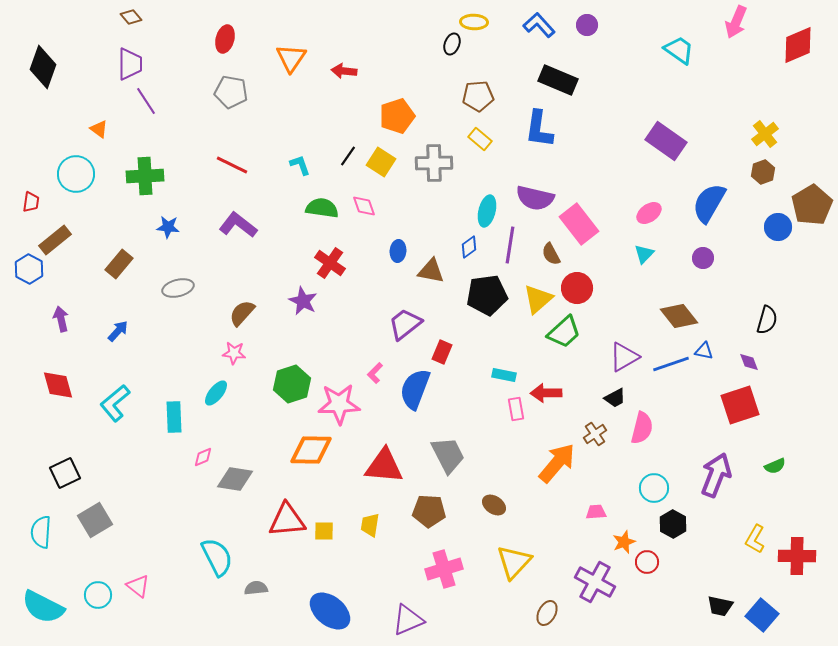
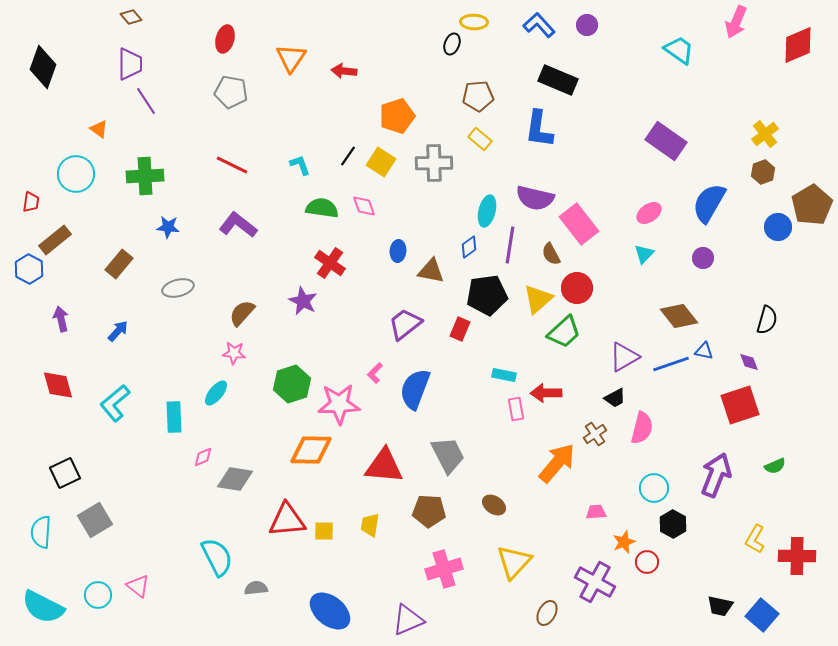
red rectangle at (442, 352): moved 18 px right, 23 px up
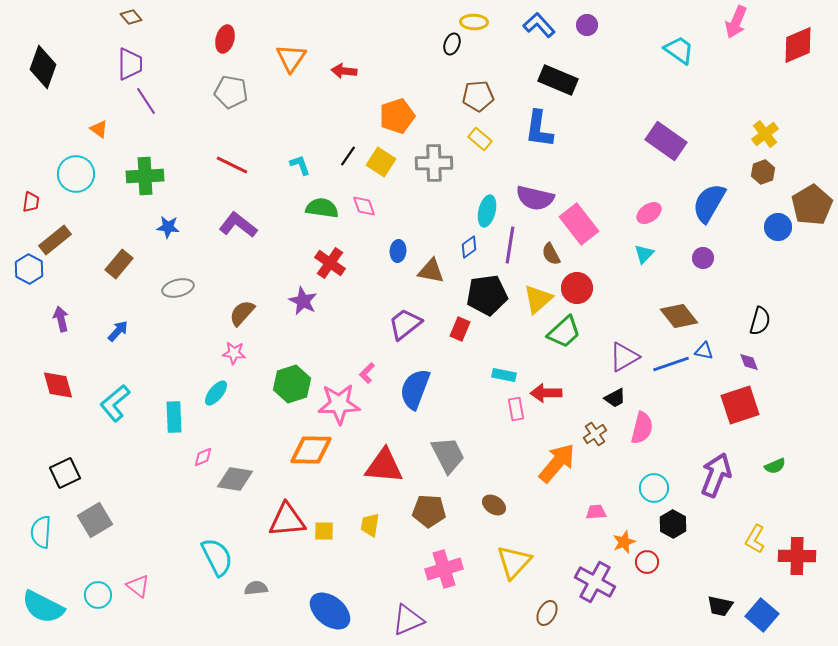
black semicircle at (767, 320): moved 7 px left, 1 px down
pink L-shape at (375, 373): moved 8 px left
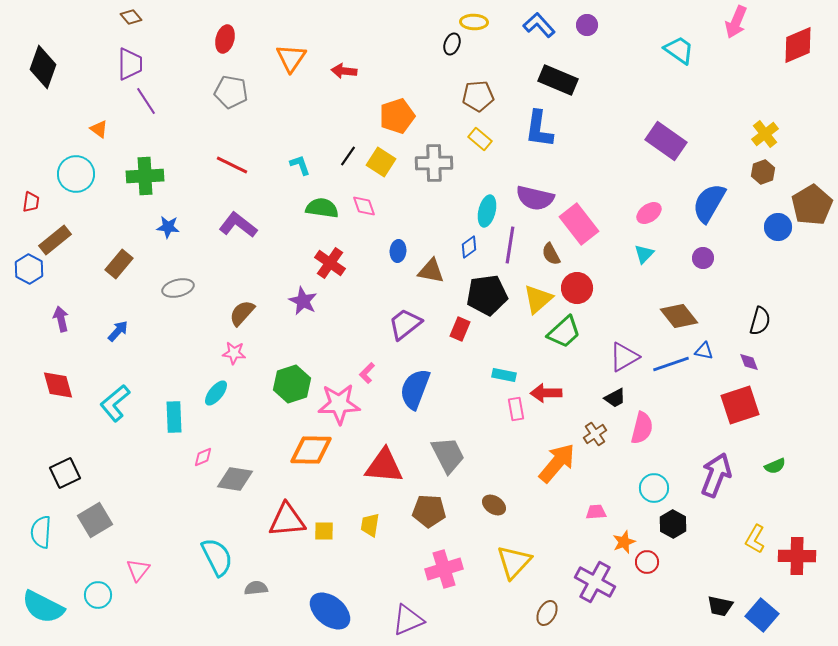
pink triangle at (138, 586): moved 16 px up; rotated 30 degrees clockwise
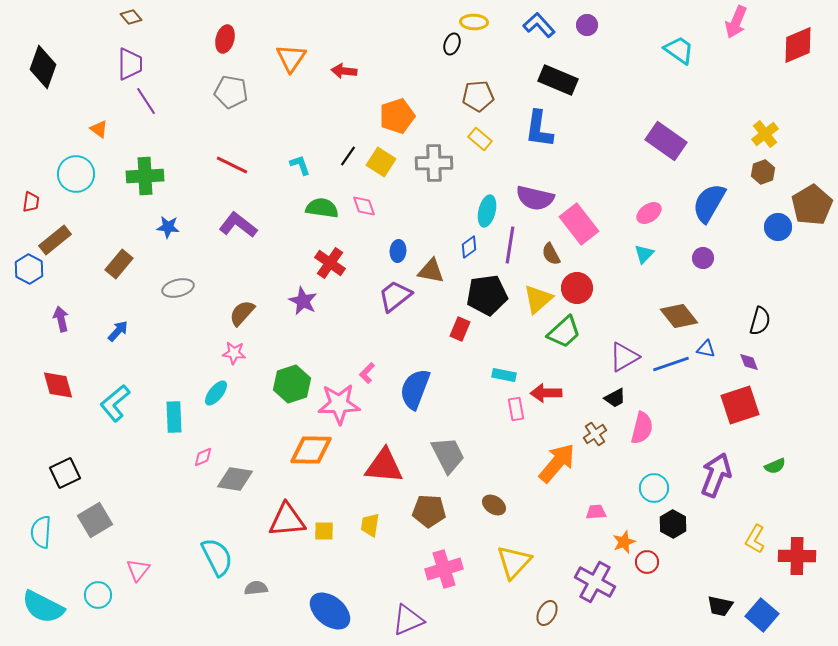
purple trapezoid at (405, 324): moved 10 px left, 28 px up
blue triangle at (704, 351): moved 2 px right, 2 px up
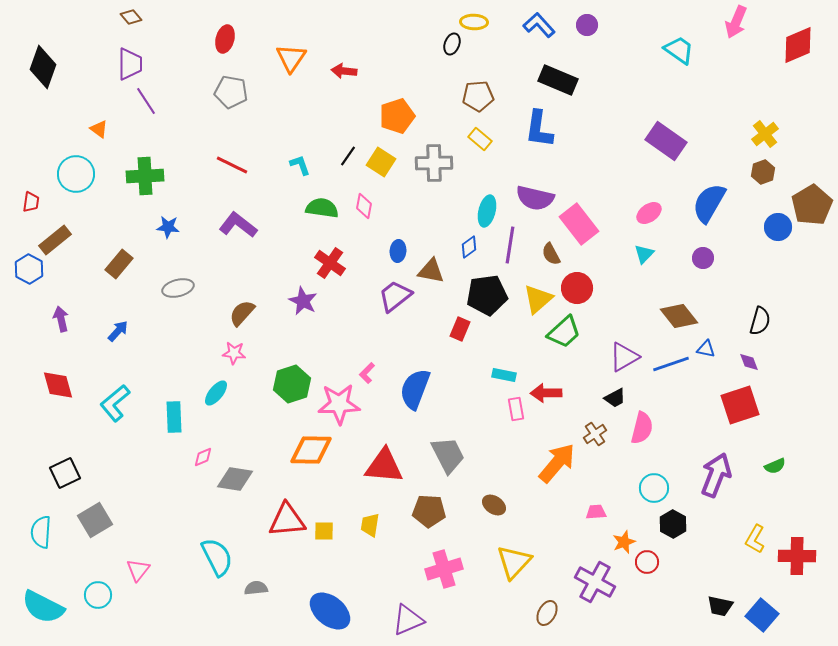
pink diamond at (364, 206): rotated 30 degrees clockwise
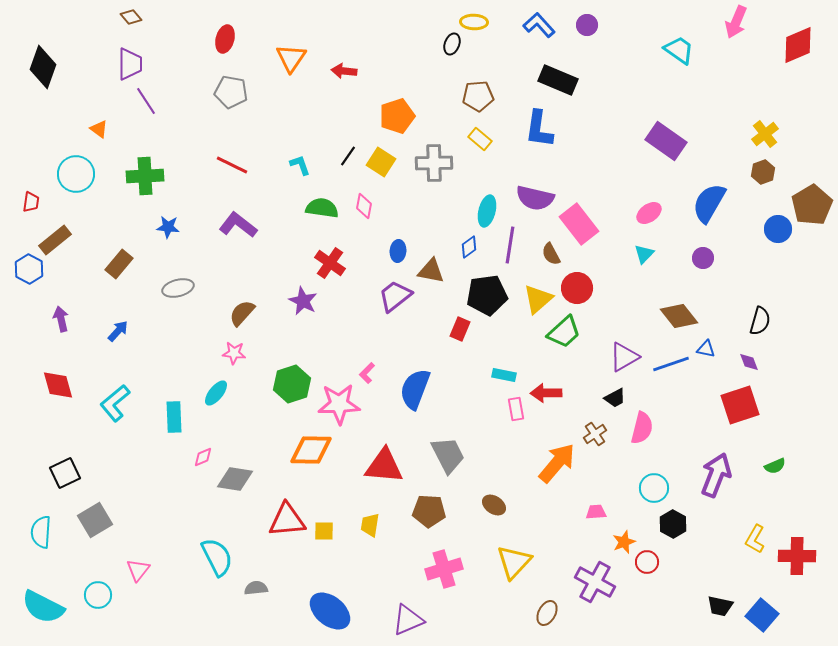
blue circle at (778, 227): moved 2 px down
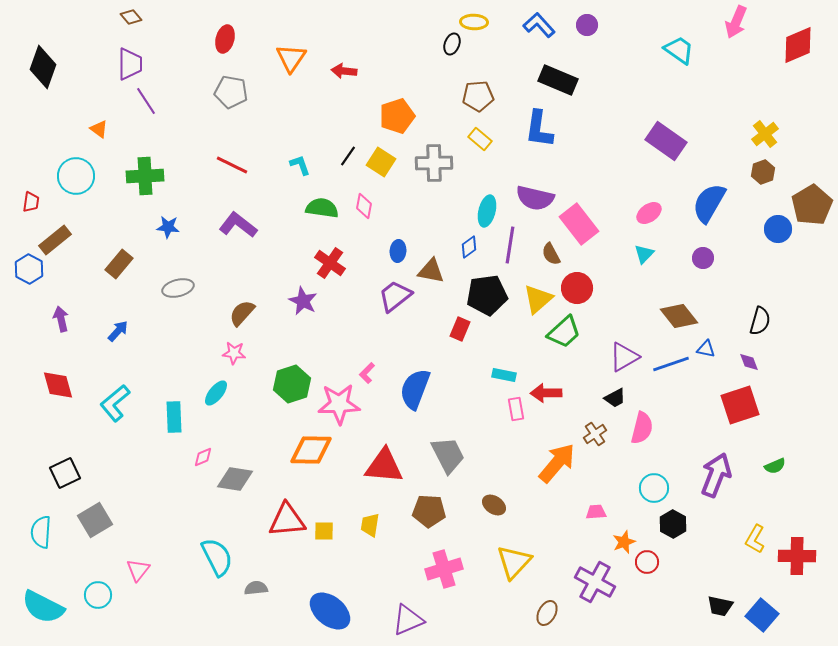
cyan circle at (76, 174): moved 2 px down
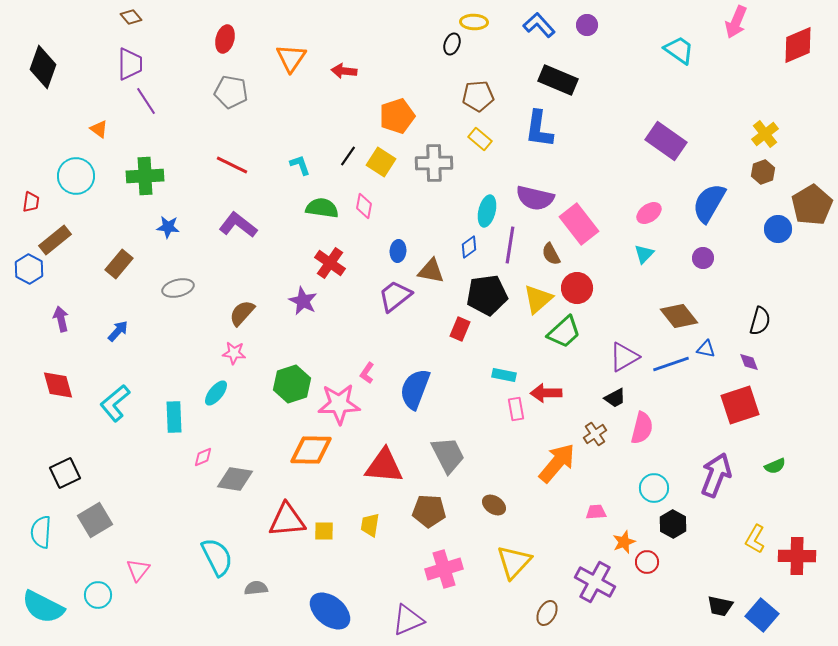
pink L-shape at (367, 373): rotated 10 degrees counterclockwise
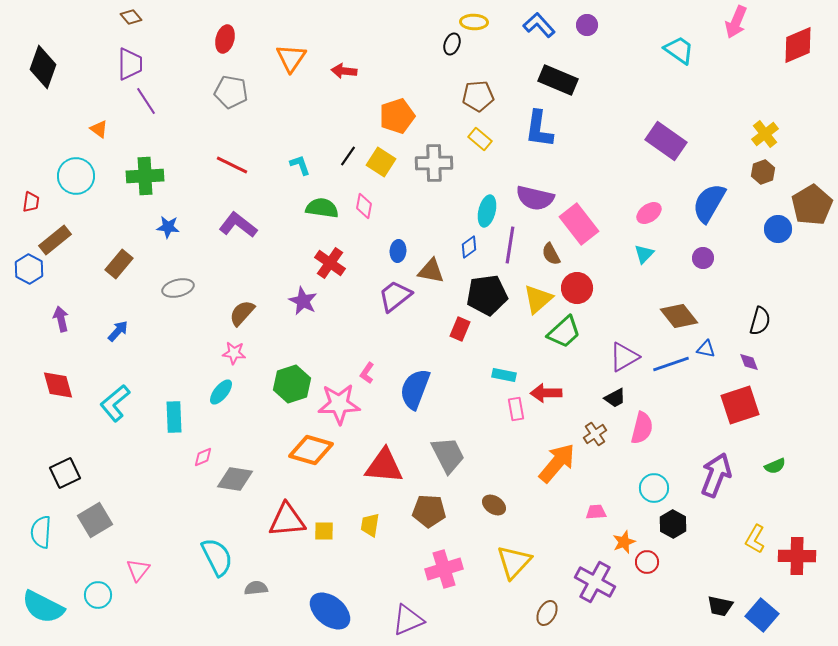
cyan ellipse at (216, 393): moved 5 px right, 1 px up
orange diamond at (311, 450): rotated 15 degrees clockwise
